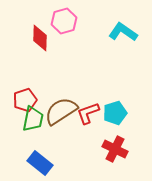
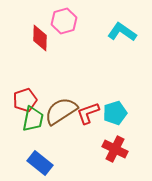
cyan L-shape: moved 1 px left
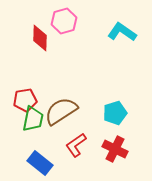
red pentagon: rotated 10 degrees clockwise
red L-shape: moved 12 px left, 32 px down; rotated 15 degrees counterclockwise
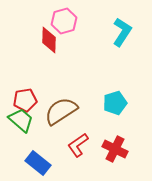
cyan L-shape: rotated 88 degrees clockwise
red diamond: moved 9 px right, 2 px down
cyan pentagon: moved 10 px up
green trapezoid: moved 12 px left, 1 px down; rotated 60 degrees counterclockwise
red L-shape: moved 2 px right
blue rectangle: moved 2 px left
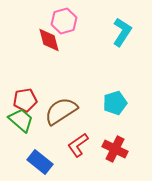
red diamond: rotated 16 degrees counterclockwise
blue rectangle: moved 2 px right, 1 px up
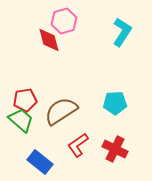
cyan pentagon: rotated 15 degrees clockwise
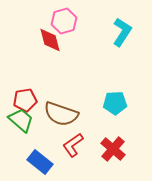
red diamond: moved 1 px right
brown semicircle: moved 3 px down; rotated 128 degrees counterclockwise
red L-shape: moved 5 px left
red cross: moved 2 px left; rotated 15 degrees clockwise
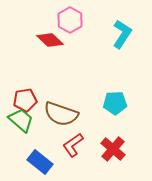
pink hexagon: moved 6 px right, 1 px up; rotated 15 degrees counterclockwise
cyan L-shape: moved 2 px down
red diamond: rotated 32 degrees counterclockwise
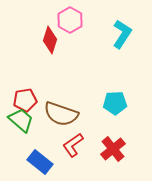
red diamond: rotated 64 degrees clockwise
red cross: rotated 10 degrees clockwise
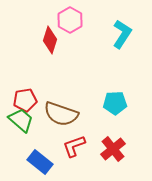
red L-shape: moved 1 px right, 1 px down; rotated 15 degrees clockwise
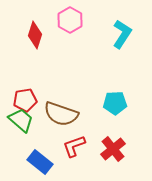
red diamond: moved 15 px left, 5 px up
